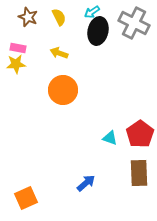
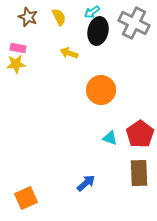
yellow arrow: moved 10 px right
orange circle: moved 38 px right
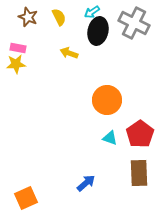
orange circle: moved 6 px right, 10 px down
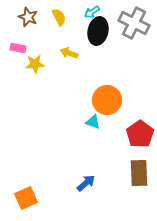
yellow star: moved 19 px right
cyan triangle: moved 17 px left, 16 px up
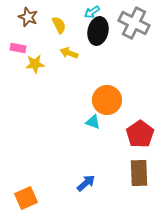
yellow semicircle: moved 8 px down
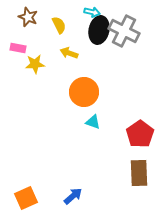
cyan arrow: rotated 133 degrees counterclockwise
gray cross: moved 10 px left, 8 px down
black ellipse: moved 1 px right, 1 px up
orange circle: moved 23 px left, 8 px up
blue arrow: moved 13 px left, 13 px down
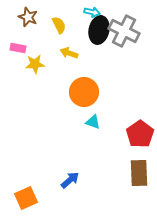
blue arrow: moved 3 px left, 16 px up
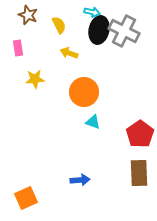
brown star: moved 2 px up
pink rectangle: rotated 70 degrees clockwise
yellow star: moved 15 px down
blue arrow: moved 10 px right; rotated 36 degrees clockwise
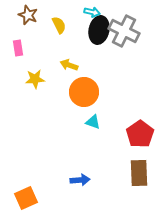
yellow arrow: moved 12 px down
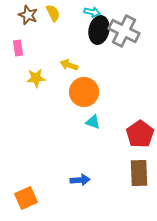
yellow semicircle: moved 6 px left, 12 px up
yellow star: moved 1 px right, 1 px up
